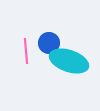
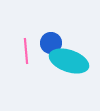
blue circle: moved 2 px right
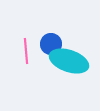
blue circle: moved 1 px down
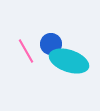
pink line: rotated 25 degrees counterclockwise
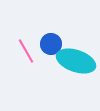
cyan ellipse: moved 7 px right
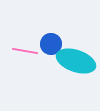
pink line: moved 1 px left; rotated 50 degrees counterclockwise
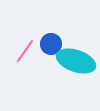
pink line: rotated 65 degrees counterclockwise
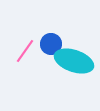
cyan ellipse: moved 2 px left
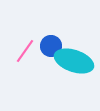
blue circle: moved 2 px down
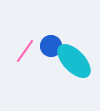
cyan ellipse: rotated 27 degrees clockwise
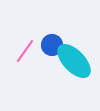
blue circle: moved 1 px right, 1 px up
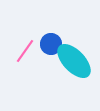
blue circle: moved 1 px left, 1 px up
